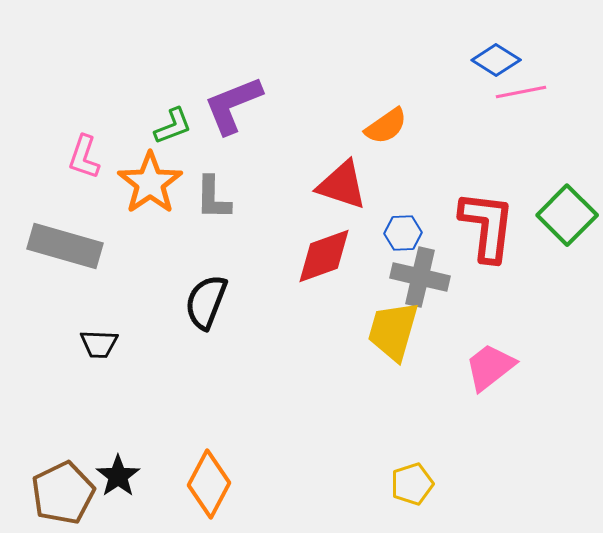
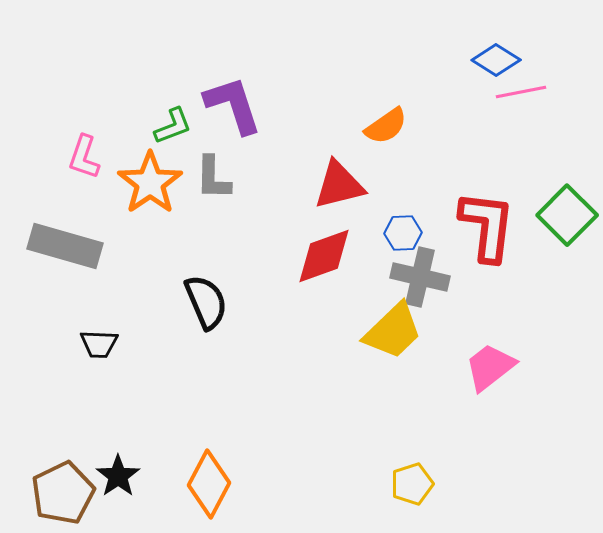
purple L-shape: rotated 94 degrees clockwise
red triangle: moved 3 px left; rotated 32 degrees counterclockwise
gray L-shape: moved 20 px up
black semicircle: rotated 136 degrees clockwise
yellow trapezoid: rotated 150 degrees counterclockwise
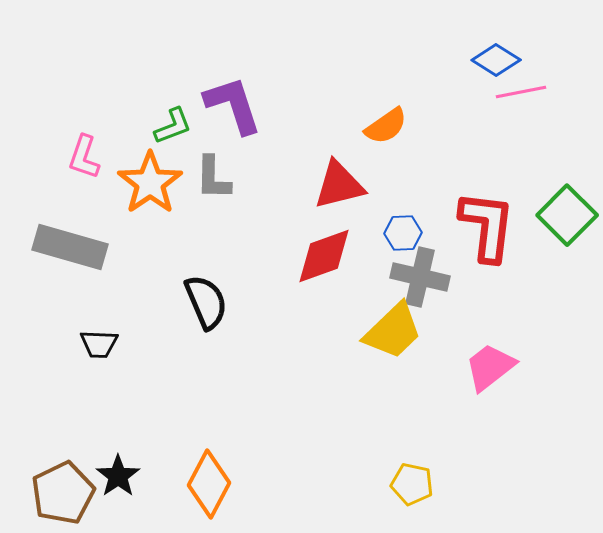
gray rectangle: moved 5 px right, 1 px down
yellow pentagon: rotated 30 degrees clockwise
